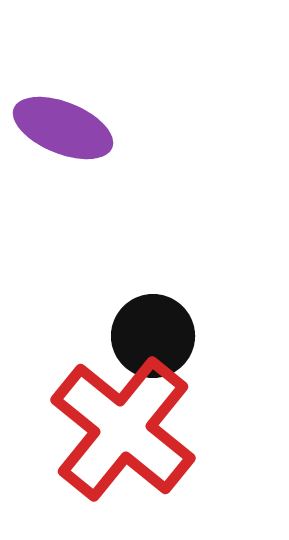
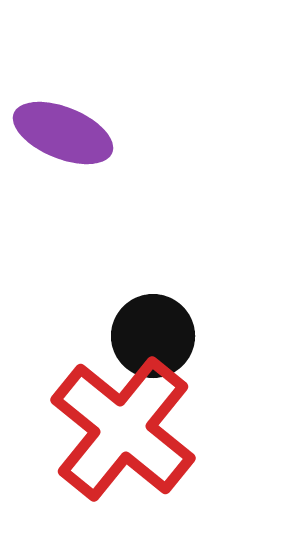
purple ellipse: moved 5 px down
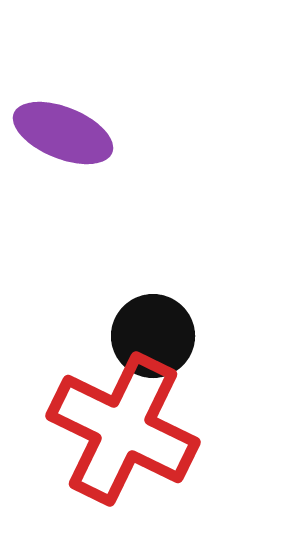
red cross: rotated 13 degrees counterclockwise
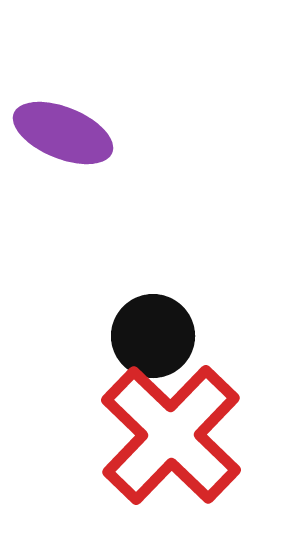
red cross: moved 48 px right, 6 px down; rotated 18 degrees clockwise
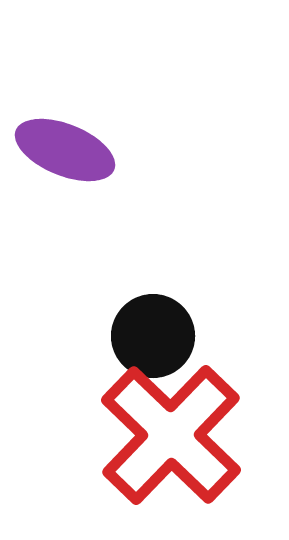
purple ellipse: moved 2 px right, 17 px down
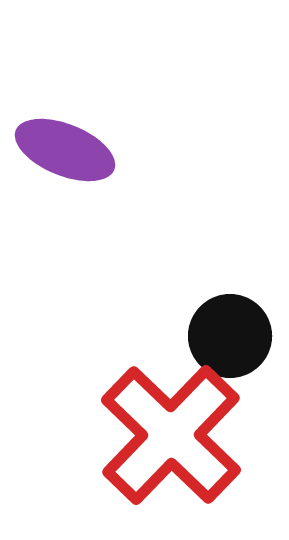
black circle: moved 77 px right
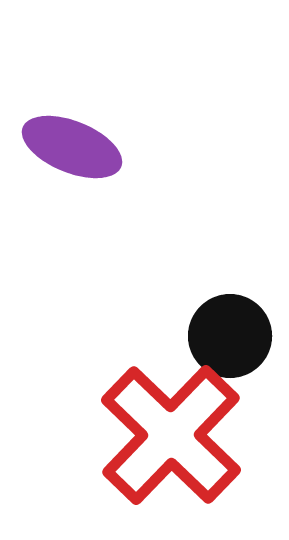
purple ellipse: moved 7 px right, 3 px up
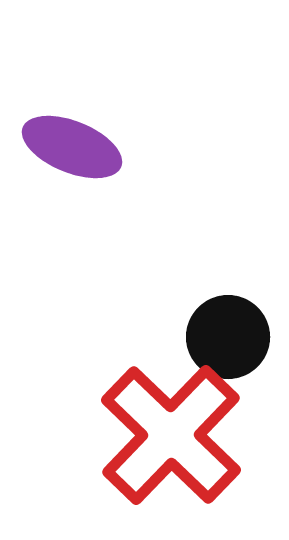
black circle: moved 2 px left, 1 px down
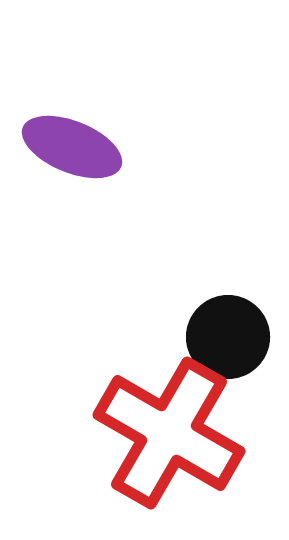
red cross: moved 2 px left, 2 px up; rotated 14 degrees counterclockwise
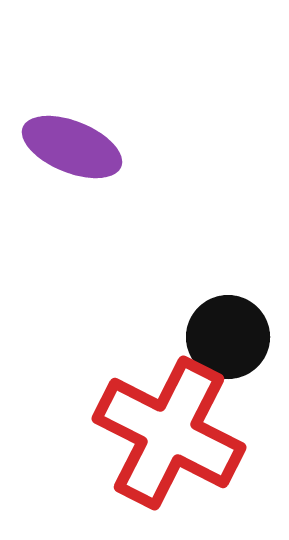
red cross: rotated 3 degrees counterclockwise
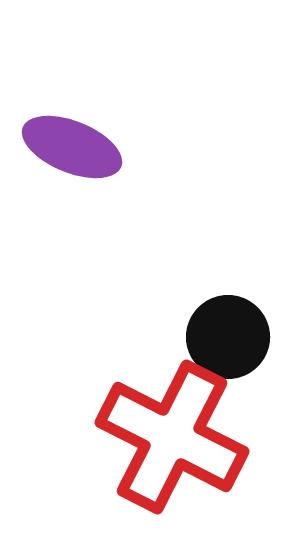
red cross: moved 3 px right, 4 px down
